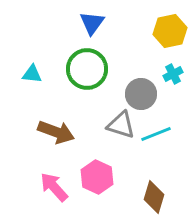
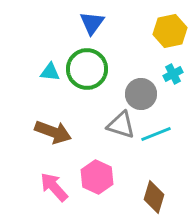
cyan triangle: moved 18 px right, 2 px up
brown arrow: moved 3 px left
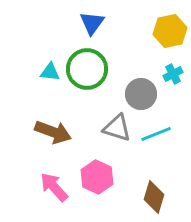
gray triangle: moved 4 px left, 3 px down
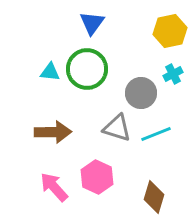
gray circle: moved 1 px up
brown arrow: rotated 21 degrees counterclockwise
